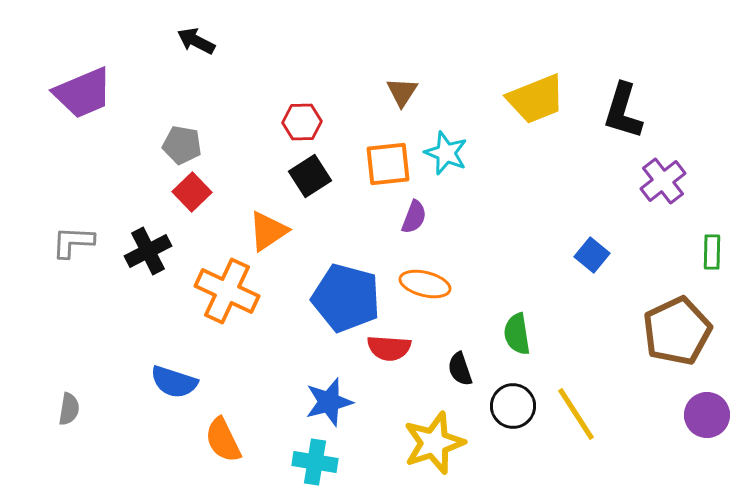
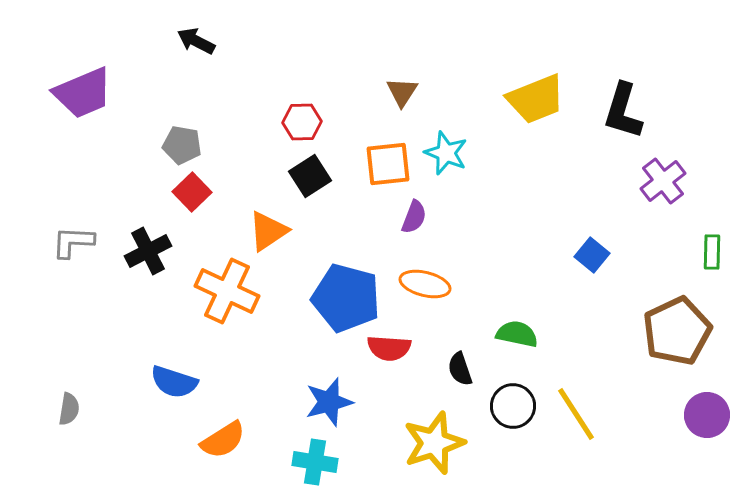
green semicircle: rotated 111 degrees clockwise
orange semicircle: rotated 96 degrees counterclockwise
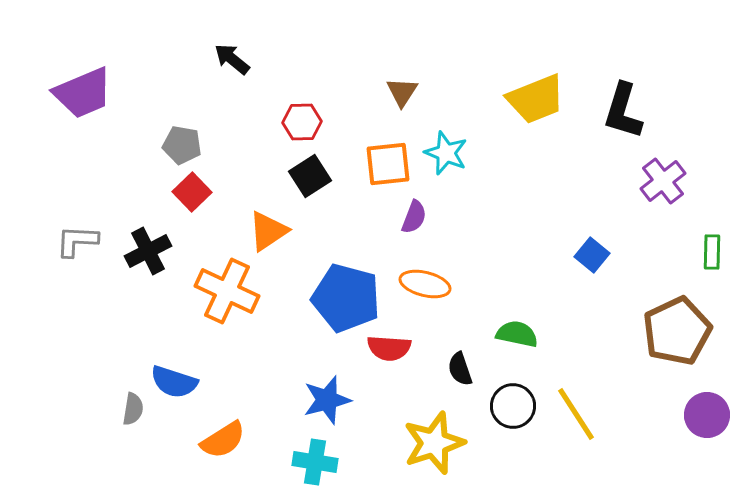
black arrow: moved 36 px right, 18 px down; rotated 12 degrees clockwise
gray L-shape: moved 4 px right, 1 px up
blue star: moved 2 px left, 2 px up
gray semicircle: moved 64 px right
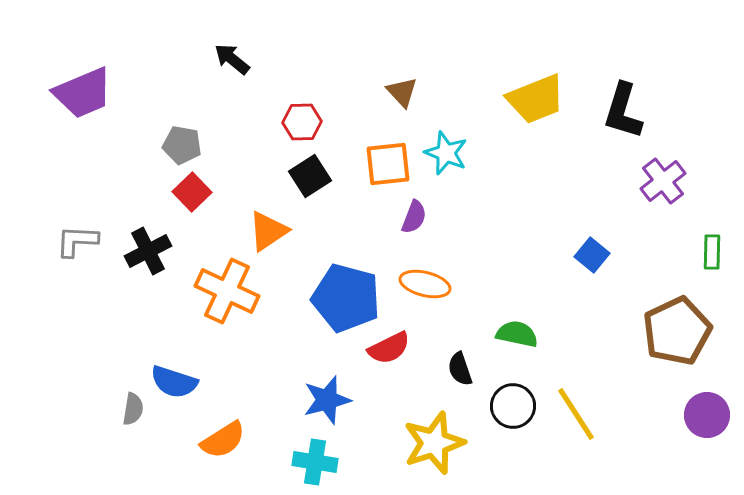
brown triangle: rotated 16 degrees counterclockwise
red semicircle: rotated 30 degrees counterclockwise
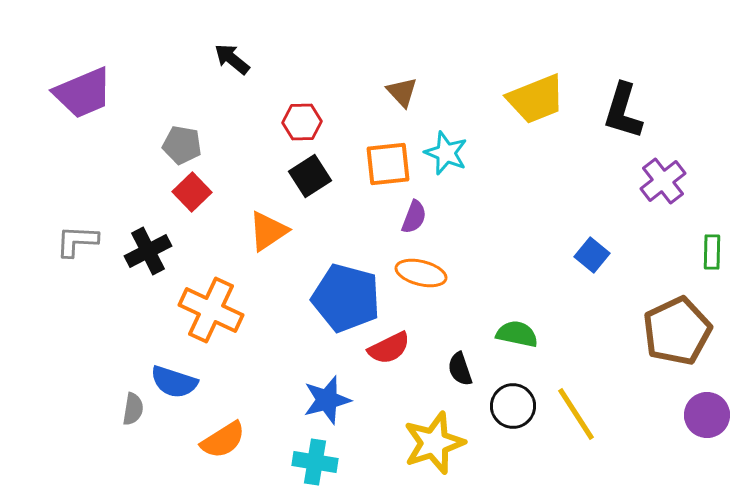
orange ellipse: moved 4 px left, 11 px up
orange cross: moved 16 px left, 19 px down
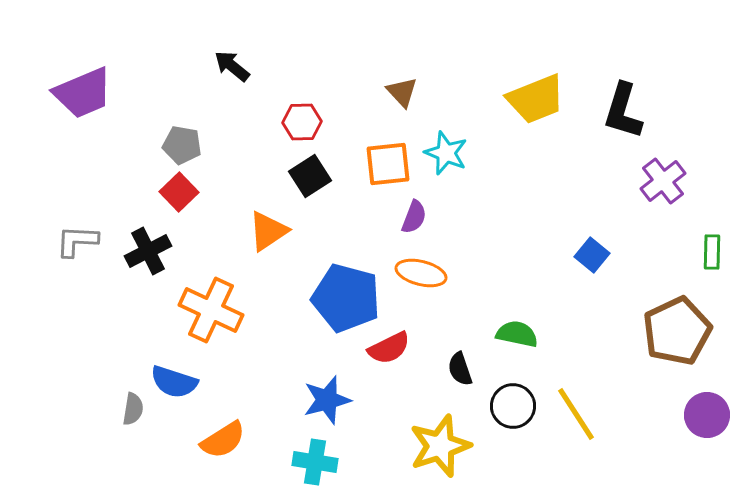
black arrow: moved 7 px down
red square: moved 13 px left
yellow star: moved 6 px right, 3 px down
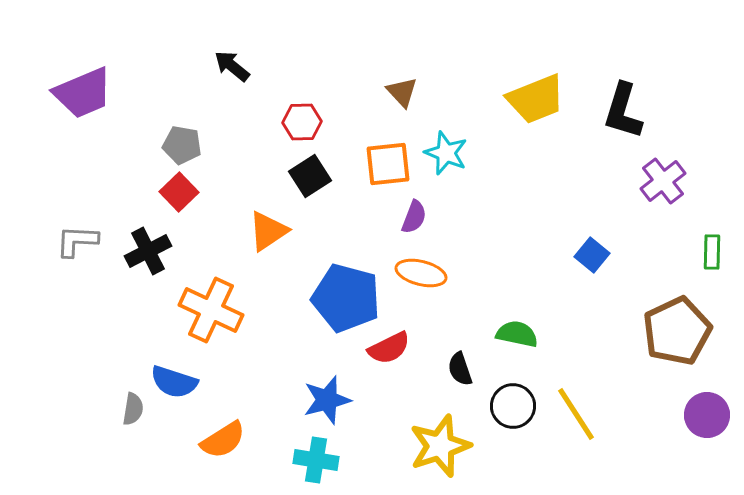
cyan cross: moved 1 px right, 2 px up
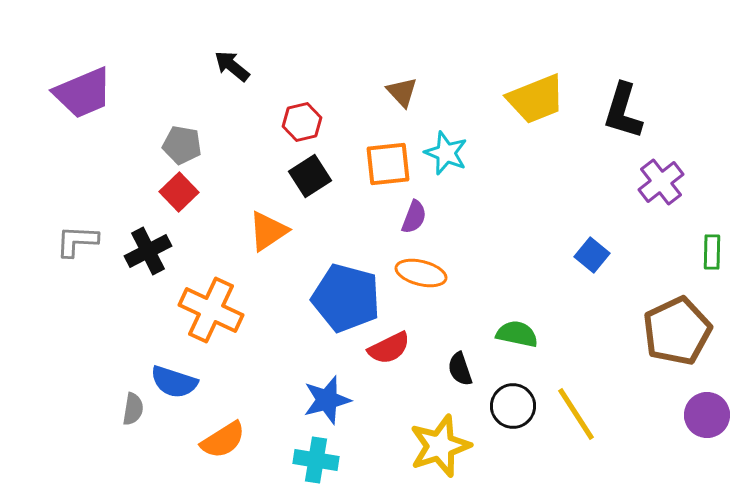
red hexagon: rotated 12 degrees counterclockwise
purple cross: moved 2 px left, 1 px down
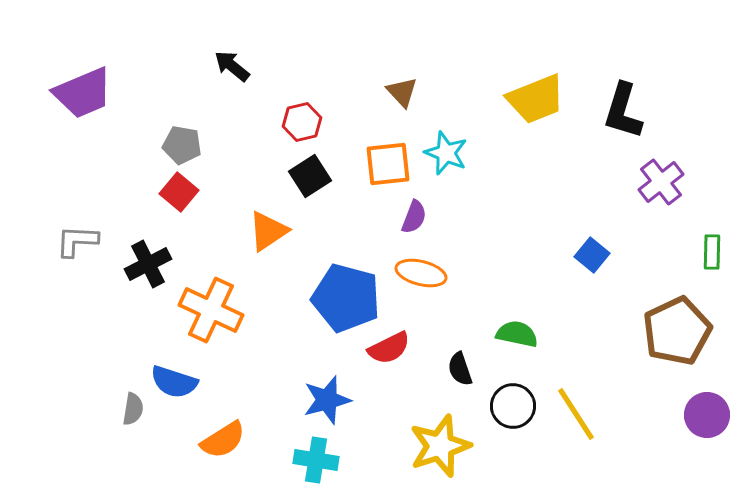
red square: rotated 6 degrees counterclockwise
black cross: moved 13 px down
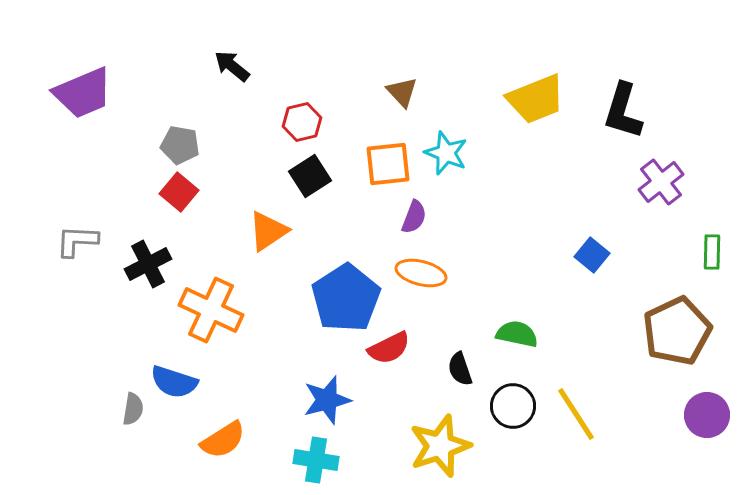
gray pentagon: moved 2 px left
blue pentagon: rotated 24 degrees clockwise
